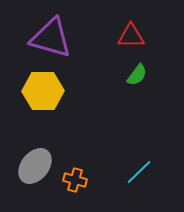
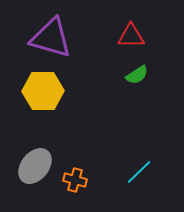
green semicircle: rotated 20 degrees clockwise
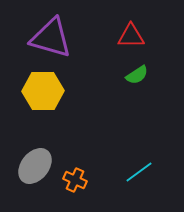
cyan line: rotated 8 degrees clockwise
orange cross: rotated 10 degrees clockwise
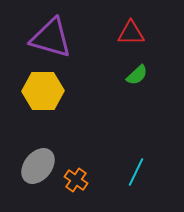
red triangle: moved 3 px up
green semicircle: rotated 10 degrees counterclockwise
gray ellipse: moved 3 px right
cyan line: moved 3 px left; rotated 28 degrees counterclockwise
orange cross: moved 1 px right; rotated 10 degrees clockwise
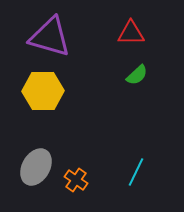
purple triangle: moved 1 px left, 1 px up
gray ellipse: moved 2 px left, 1 px down; rotated 9 degrees counterclockwise
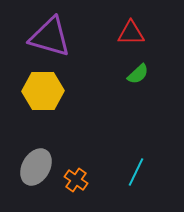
green semicircle: moved 1 px right, 1 px up
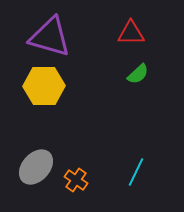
yellow hexagon: moved 1 px right, 5 px up
gray ellipse: rotated 12 degrees clockwise
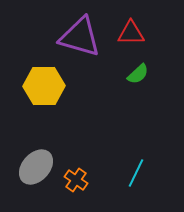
purple triangle: moved 30 px right
cyan line: moved 1 px down
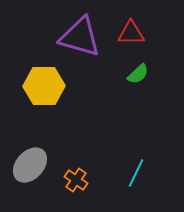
gray ellipse: moved 6 px left, 2 px up
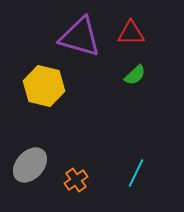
green semicircle: moved 3 px left, 1 px down
yellow hexagon: rotated 15 degrees clockwise
orange cross: rotated 20 degrees clockwise
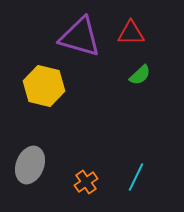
green semicircle: moved 5 px right
gray ellipse: rotated 21 degrees counterclockwise
cyan line: moved 4 px down
orange cross: moved 10 px right, 2 px down
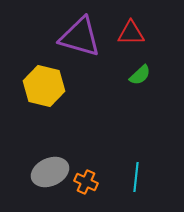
gray ellipse: moved 20 px right, 7 px down; rotated 45 degrees clockwise
cyan line: rotated 20 degrees counterclockwise
orange cross: rotated 30 degrees counterclockwise
